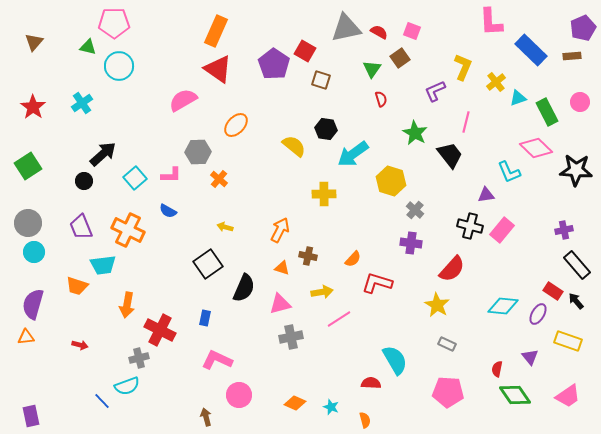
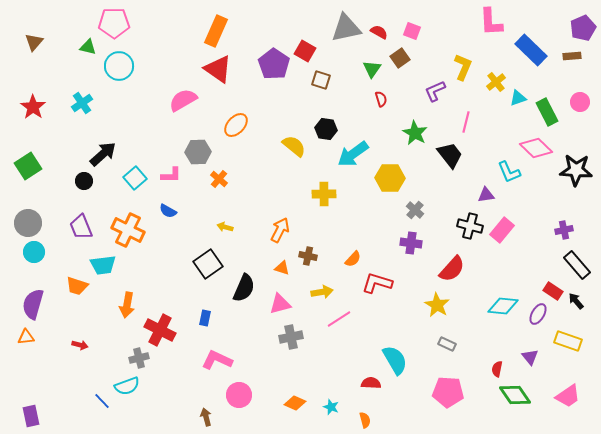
yellow hexagon at (391, 181): moved 1 px left, 3 px up; rotated 16 degrees counterclockwise
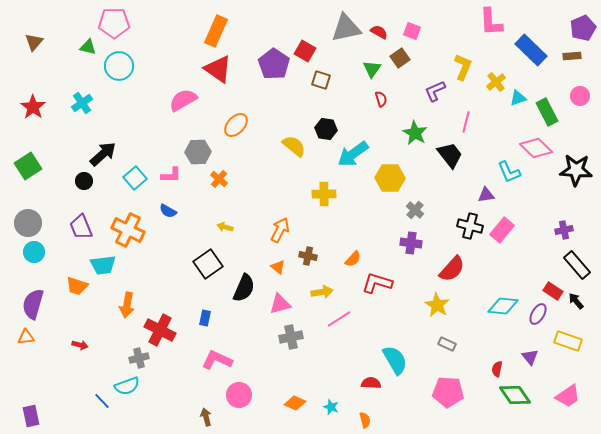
pink circle at (580, 102): moved 6 px up
orange triangle at (282, 268): moved 4 px left, 1 px up; rotated 21 degrees clockwise
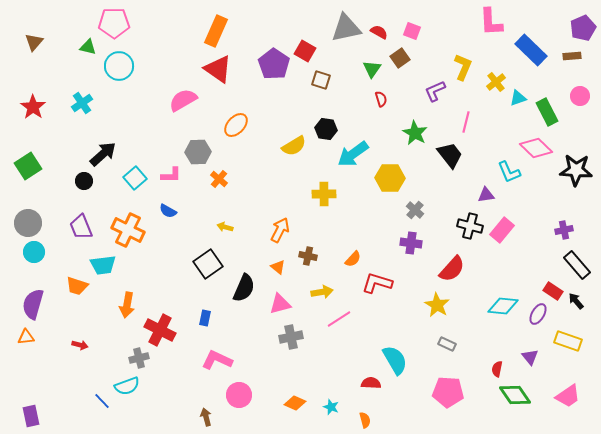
yellow semicircle at (294, 146): rotated 110 degrees clockwise
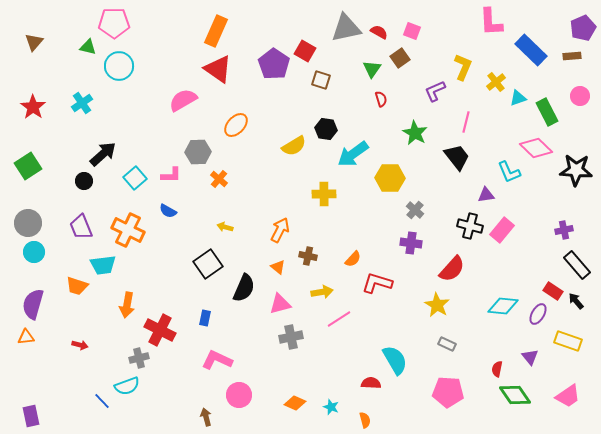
black trapezoid at (450, 155): moved 7 px right, 2 px down
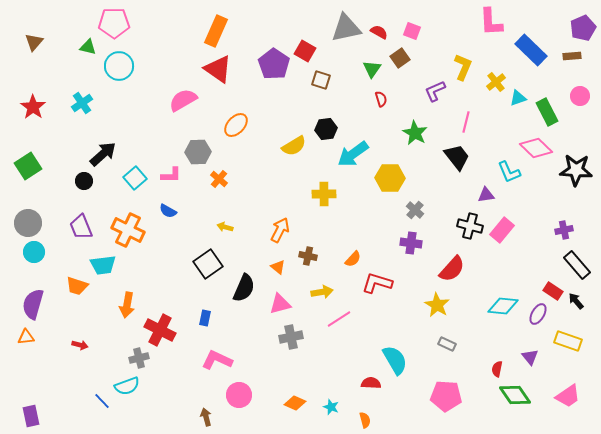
black hexagon at (326, 129): rotated 15 degrees counterclockwise
pink pentagon at (448, 392): moved 2 px left, 4 px down
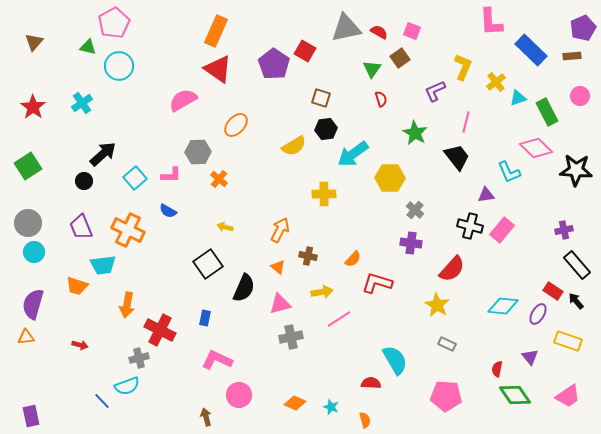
pink pentagon at (114, 23): rotated 28 degrees counterclockwise
brown square at (321, 80): moved 18 px down
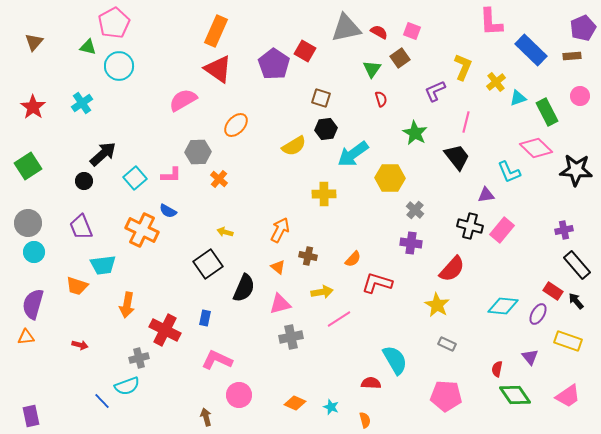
yellow arrow at (225, 227): moved 5 px down
orange cross at (128, 230): moved 14 px right
red cross at (160, 330): moved 5 px right
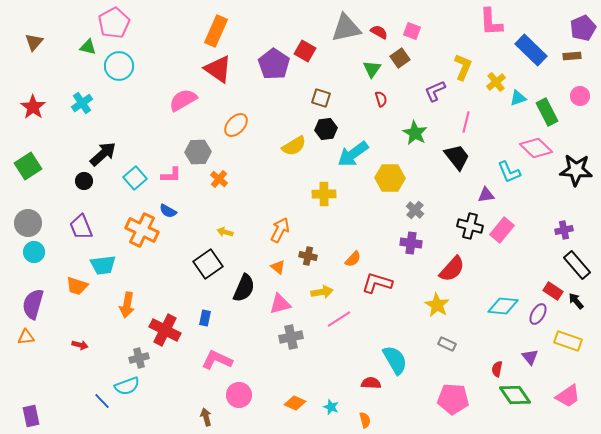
pink pentagon at (446, 396): moved 7 px right, 3 px down
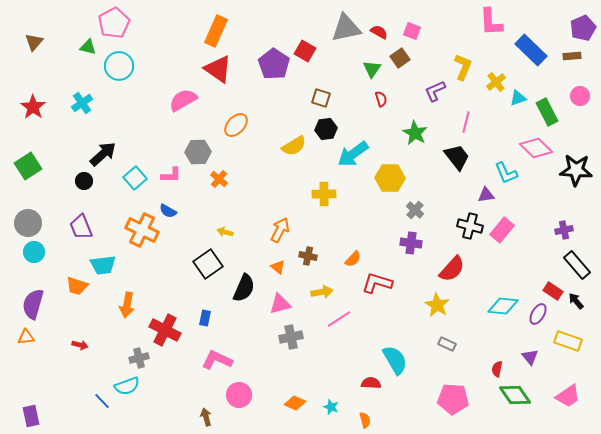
cyan L-shape at (509, 172): moved 3 px left, 1 px down
